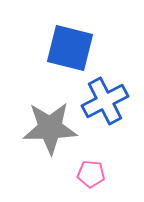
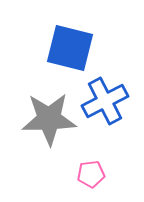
gray star: moved 1 px left, 9 px up
pink pentagon: rotated 12 degrees counterclockwise
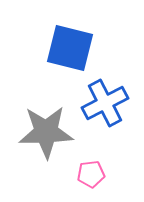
blue cross: moved 2 px down
gray star: moved 3 px left, 13 px down
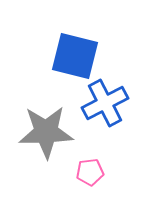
blue square: moved 5 px right, 8 px down
pink pentagon: moved 1 px left, 2 px up
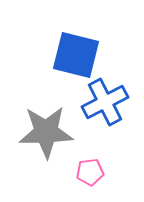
blue square: moved 1 px right, 1 px up
blue cross: moved 1 px up
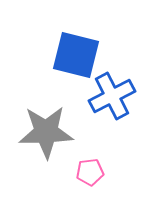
blue cross: moved 7 px right, 6 px up
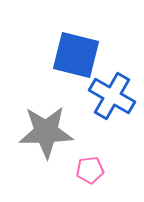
blue cross: rotated 33 degrees counterclockwise
pink pentagon: moved 2 px up
